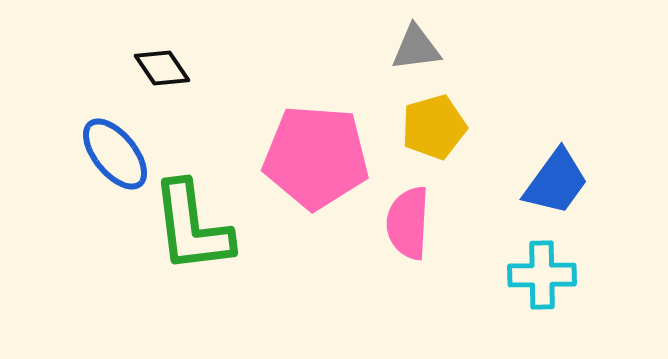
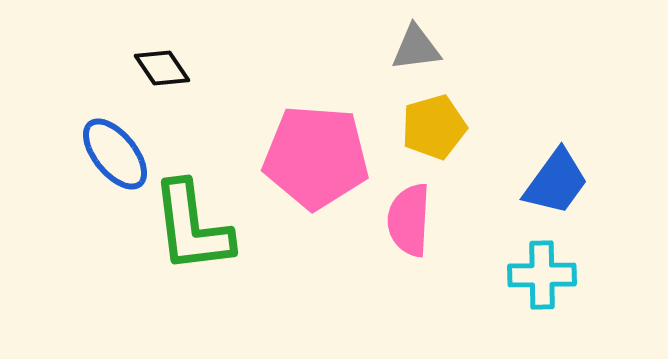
pink semicircle: moved 1 px right, 3 px up
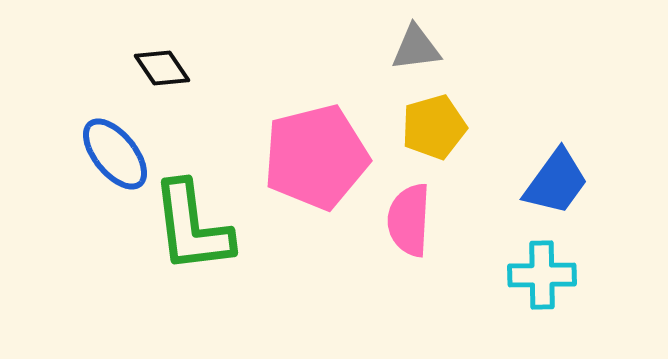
pink pentagon: rotated 18 degrees counterclockwise
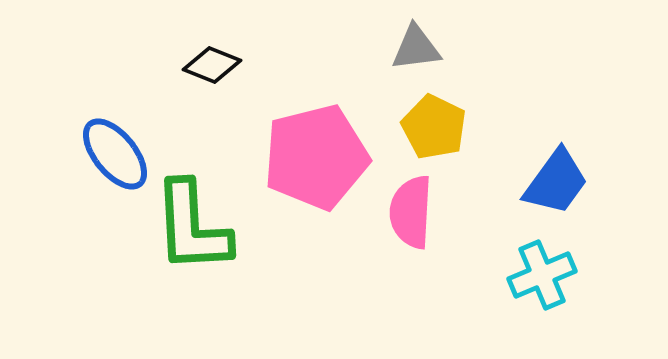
black diamond: moved 50 px right, 3 px up; rotated 34 degrees counterclockwise
yellow pentagon: rotated 30 degrees counterclockwise
pink semicircle: moved 2 px right, 8 px up
green L-shape: rotated 4 degrees clockwise
cyan cross: rotated 22 degrees counterclockwise
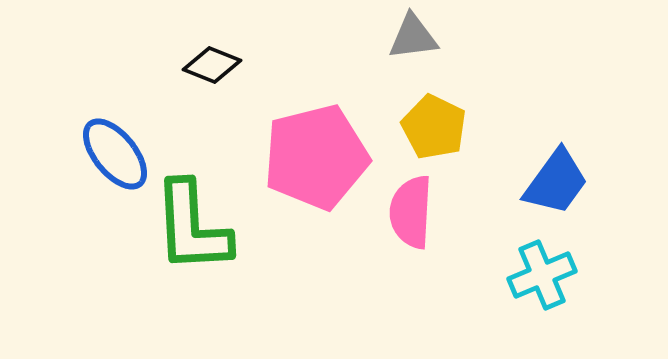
gray triangle: moved 3 px left, 11 px up
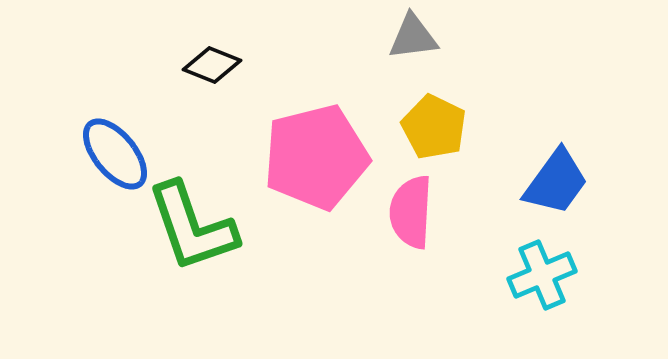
green L-shape: rotated 16 degrees counterclockwise
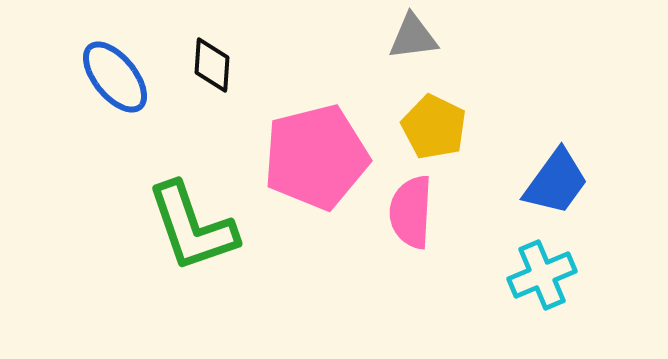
black diamond: rotated 72 degrees clockwise
blue ellipse: moved 77 px up
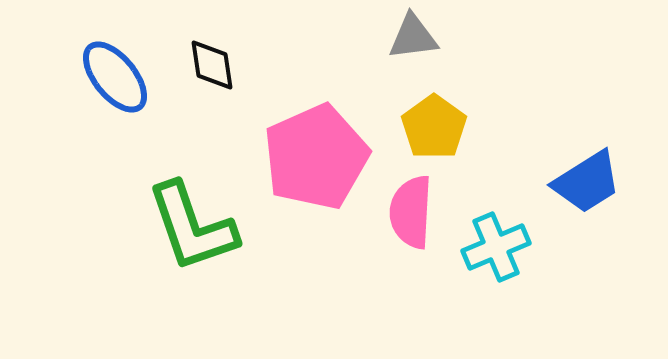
black diamond: rotated 12 degrees counterclockwise
yellow pentagon: rotated 10 degrees clockwise
pink pentagon: rotated 10 degrees counterclockwise
blue trapezoid: moved 31 px right; rotated 22 degrees clockwise
cyan cross: moved 46 px left, 28 px up
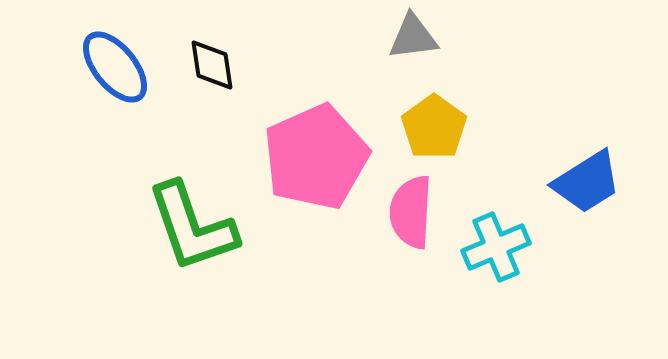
blue ellipse: moved 10 px up
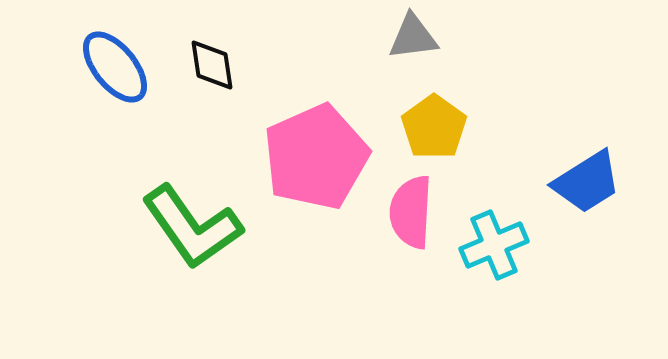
green L-shape: rotated 16 degrees counterclockwise
cyan cross: moved 2 px left, 2 px up
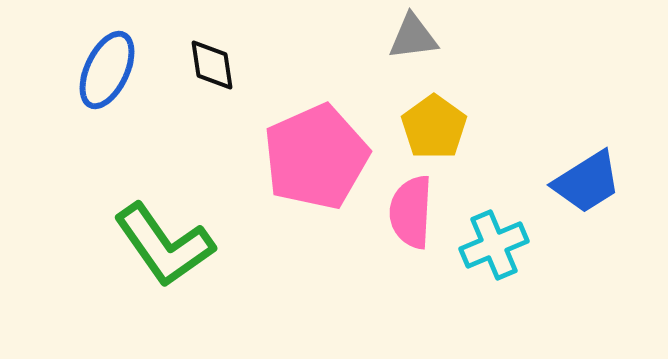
blue ellipse: moved 8 px left, 3 px down; rotated 64 degrees clockwise
green L-shape: moved 28 px left, 18 px down
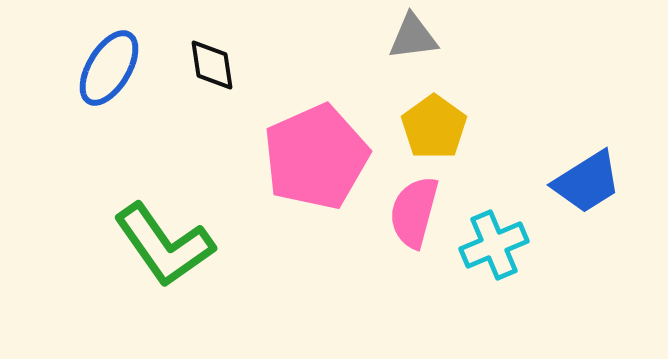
blue ellipse: moved 2 px right, 2 px up; rotated 6 degrees clockwise
pink semicircle: moved 3 px right; rotated 12 degrees clockwise
